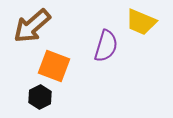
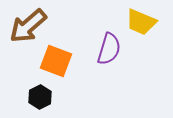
brown arrow: moved 4 px left
purple semicircle: moved 3 px right, 3 px down
orange square: moved 2 px right, 5 px up
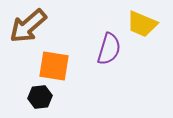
yellow trapezoid: moved 1 px right, 2 px down
orange square: moved 2 px left, 5 px down; rotated 12 degrees counterclockwise
black hexagon: rotated 20 degrees clockwise
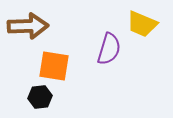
brown arrow: rotated 141 degrees counterclockwise
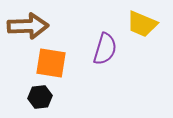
purple semicircle: moved 4 px left
orange square: moved 3 px left, 3 px up
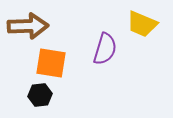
black hexagon: moved 2 px up
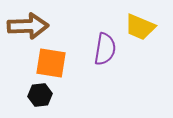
yellow trapezoid: moved 2 px left, 3 px down
purple semicircle: rotated 8 degrees counterclockwise
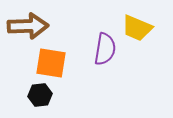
yellow trapezoid: moved 3 px left, 1 px down
